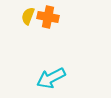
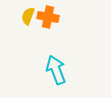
cyan arrow: moved 5 px right, 8 px up; rotated 96 degrees clockwise
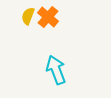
orange cross: rotated 30 degrees clockwise
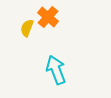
yellow semicircle: moved 1 px left, 12 px down
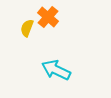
cyan arrow: rotated 44 degrees counterclockwise
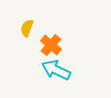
orange cross: moved 3 px right, 28 px down
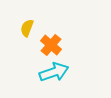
cyan arrow: moved 2 px left, 2 px down; rotated 136 degrees clockwise
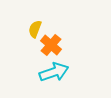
yellow semicircle: moved 8 px right, 1 px down
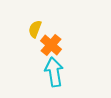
cyan arrow: rotated 80 degrees counterclockwise
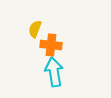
orange cross: rotated 35 degrees counterclockwise
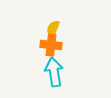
yellow semicircle: moved 18 px right
